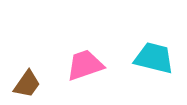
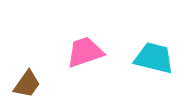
pink trapezoid: moved 13 px up
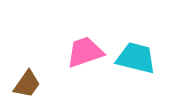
cyan trapezoid: moved 18 px left
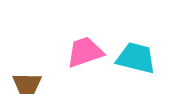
brown trapezoid: rotated 56 degrees clockwise
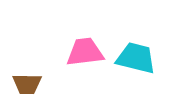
pink trapezoid: rotated 12 degrees clockwise
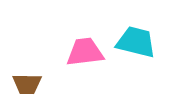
cyan trapezoid: moved 16 px up
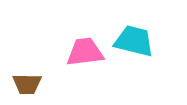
cyan trapezoid: moved 2 px left, 1 px up
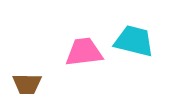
pink trapezoid: moved 1 px left
